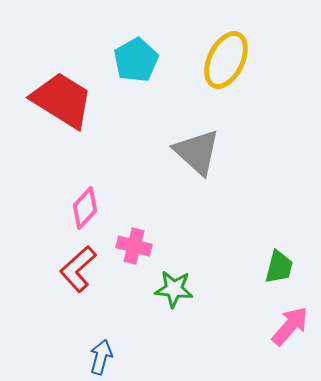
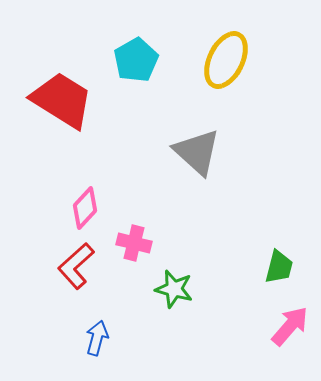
pink cross: moved 3 px up
red L-shape: moved 2 px left, 3 px up
green star: rotated 9 degrees clockwise
blue arrow: moved 4 px left, 19 px up
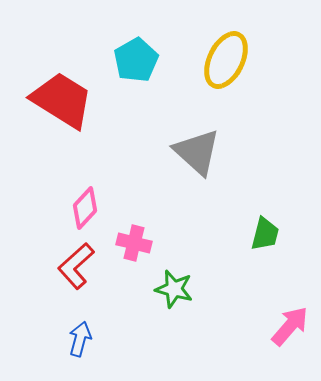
green trapezoid: moved 14 px left, 33 px up
blue arrow: moved 17 px left, 1 px down
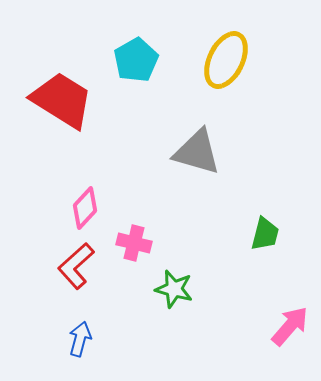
gray triangle: rotated 26 degrees counterclockwise
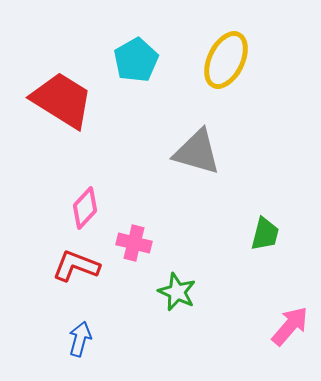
red L-shape: rotated 63 degrees clockwise
green star: moved 3 px right, 3 px down; rotated 9 degrees clockwise
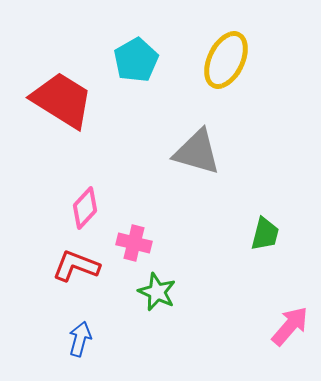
green star: moved 20 px left
